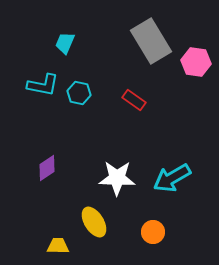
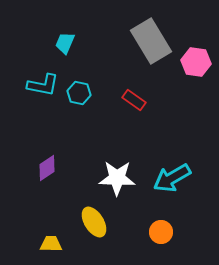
orange circle: moved 8 px right
yellow trapezoid: moved 7 px left, 2 px up
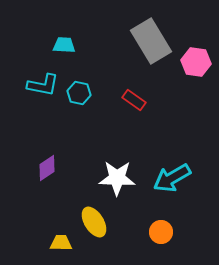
cyan trapezoid: moved 1 px left, 2 px down; rotated 70 degrees clockwise
yellow trapezoid: moved 10 px right, 1 px up
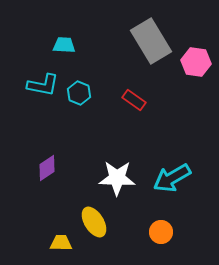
cyan hexagon: rotated 10 degrees clockwise
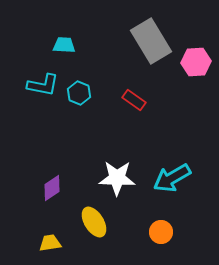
pink hexagon: rotated 12 degrees counterclockwise
purple diamond: moved 5 px right, 20 px down
yellow trapezoid: moved 11 px left; rotated 10 degrees counterclockwise
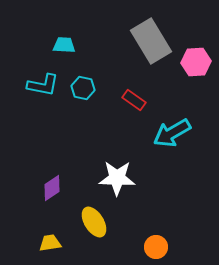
cyan hexagon: moved 4 px right, 5 px up; rotated 10 degrees counterclockwise
cyan arrow: moved 45 px up
orange circle: moved 5 px left, 15 px down
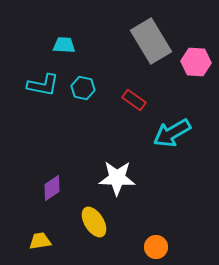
pink hexagon: rotated 8 degrees clockwise
yellow trapezoid: moved 10 px left, 2 px up
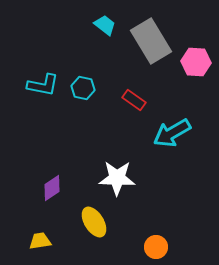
cyan trapezoid: moved 41 px right, 20 px up; rotated 35 degrees clockwise
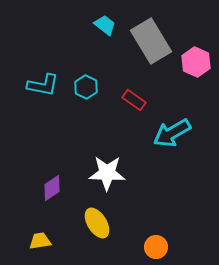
pink hexagon: rotated 20 degrees clockwise
cyan hexagon: moved 3 px right, 1 px up; rotated 15 degrees clockwise
white star: moved 10 px left, 5 px up
yellow ellipse: moved 3 px right, 1 px down
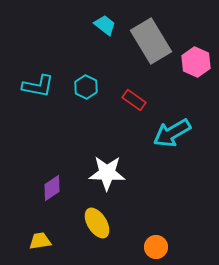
cyan L-shape: moved 5 px left, 1 px down
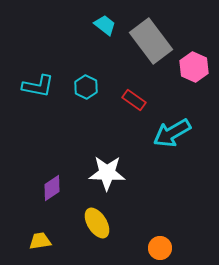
gray rectangle: rotated 6 degrees counterclockwise
pink hexagon: moved 2 px left, 5 px down
orange circle: moved 4 px right, 1 px down
